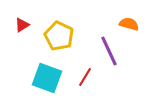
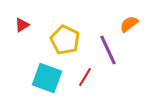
orange semicircle: rotated 54 degrees counterclockwise
yellow pentagon: moved 6 px right, 4 px down
purple line: moved 1 px left, 1 px up
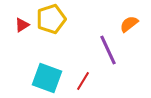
yellow pentagon: moved 14 px left, 21 px up; rotated 28 degrees clockwise
red line: moved 2 px left, 4 px down
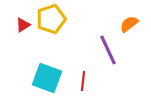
red triangle: moved 1 px right
red line: rotated 24 degrees counterclockwise
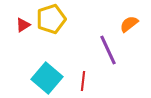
cyan square: rotated 20 degrees clockwise
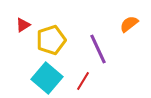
yellow pentagon: moved 21 px down
purple line: moved 10 px left, 1 px up
red line: rotated 24 degrees clockwise
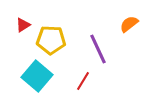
yellow pentagon: rotated 20 degrees clockwise
cyan square: moved 10 px left, 2 px up
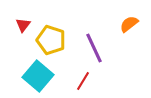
red triangle: rotated 21 degrees counterclockwise
yellow pentagon: rotated 16 degrees clockwise
purple line: moved 4 px left, 1 px up
cyan square: moved 1 px right
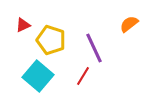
red triangle: rotated 28 degrees clockwise
red line: moved 5 px up
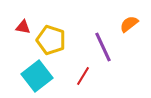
red triangle: moved 2 px down; rotated 35 degrees clockwise
purple line: moved 9 px right, 1 px up
cyan square: moved 1 px left; rotated 12 degrees clockwise
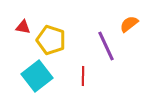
purple line: moved 3 px right, 1 px up
red line: rotated 30 degrees counterclockwise
